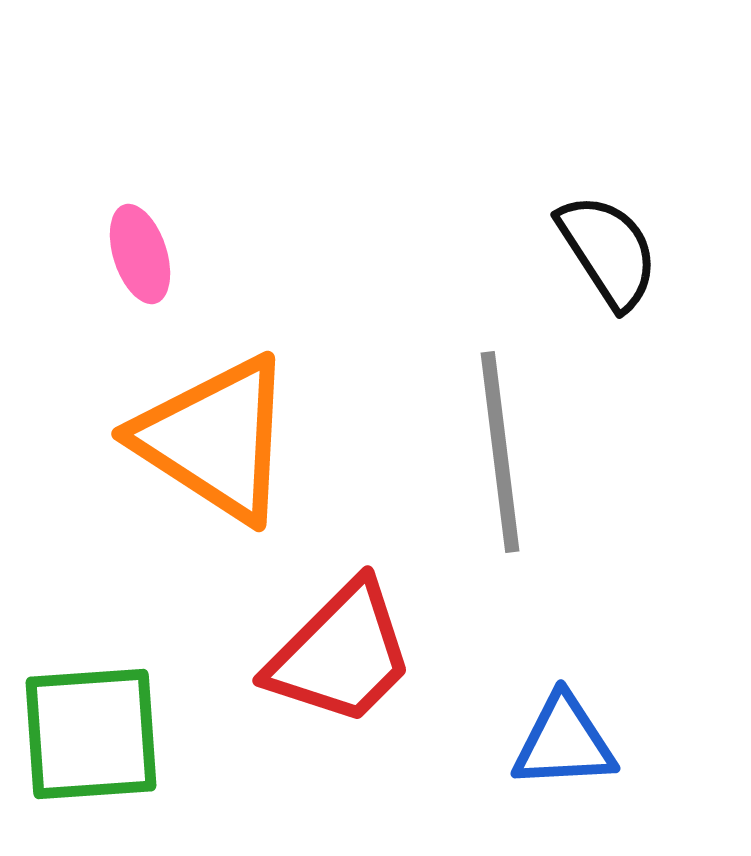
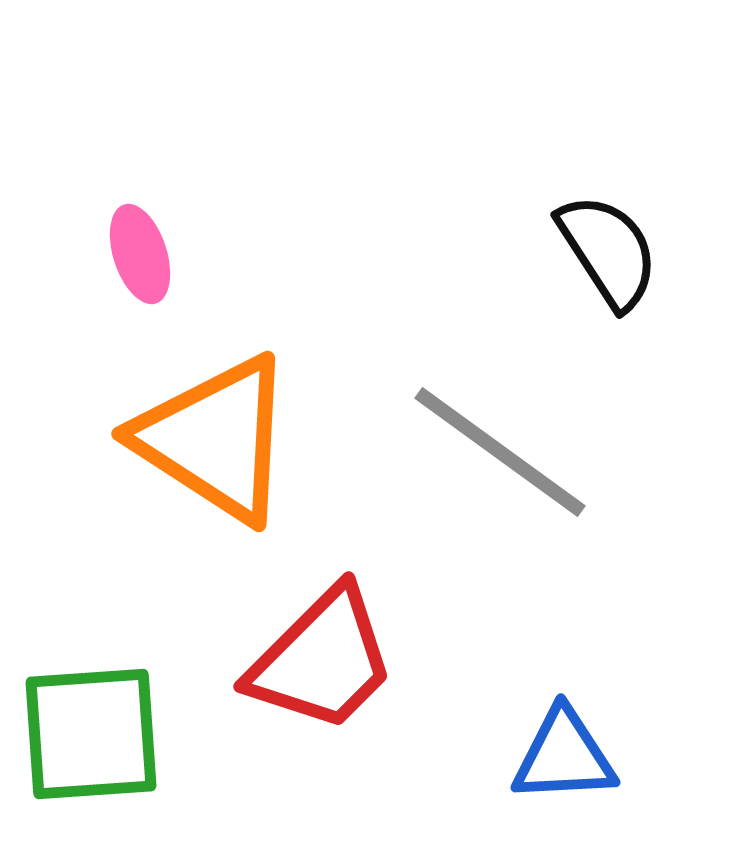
gray line: rotated 47 degrees counterclockwise
red trapezoid: moved 19 px left, 6 px down
blue triangle: moved 14 px down
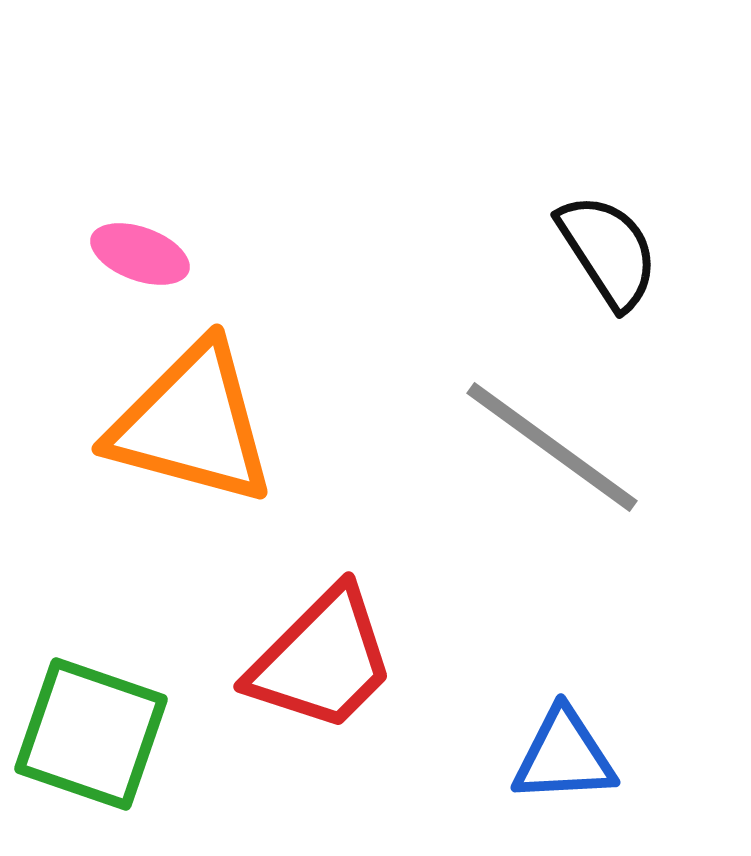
pink ellipse: rotated 52 degrees counterclockwise
orange triangle: moved 23 px left, 15 px up; rotated 18 degrees counterclockwise
gray line: moved 52 px right, 5 px up
green square: rotated 23 degrees clockwise
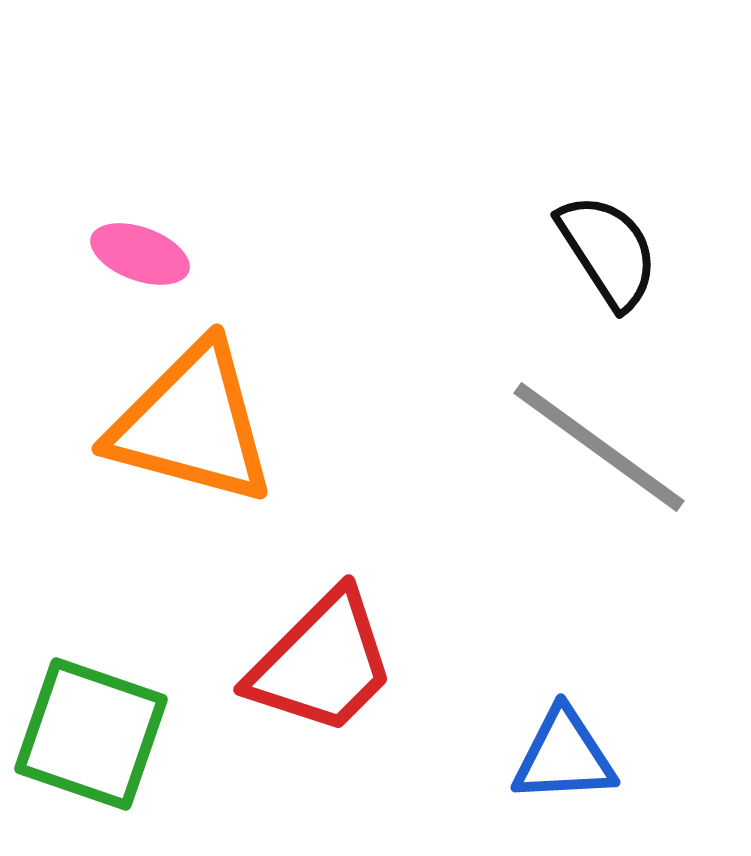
gray line: moved 47 px right
red trapezoid: moved 3 px down
